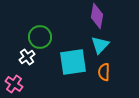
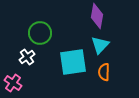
green circle: moved 4 px up
pink cross: moved 1 px left, 1 px up
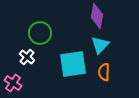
white cross: rotated 14 degrees counterclockwise
cyan square: moved 2 px down
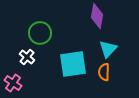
cyan triangle: moved 8 px right, 4 px down
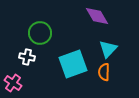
purple diamond: rotated 40 degrees counterclockwise
white cross: rotated 28 degrees counterclockwise
cyan square: rotated 12 degrees counterclockwise
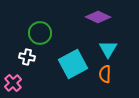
purple diamond: moved 1 px right, 1 px down; rotated 35 degrees counterclockwise
cyan triangle: rotated 12 degrees counterclockwise
cyan square: rotated 8 degrees counterclockwise
orange semicircle: moved 1 px right, 2 px down
pink cross: rotated 12 degrees clockwise
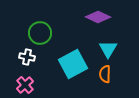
pink cross: moved 12 px right, 2 px down
